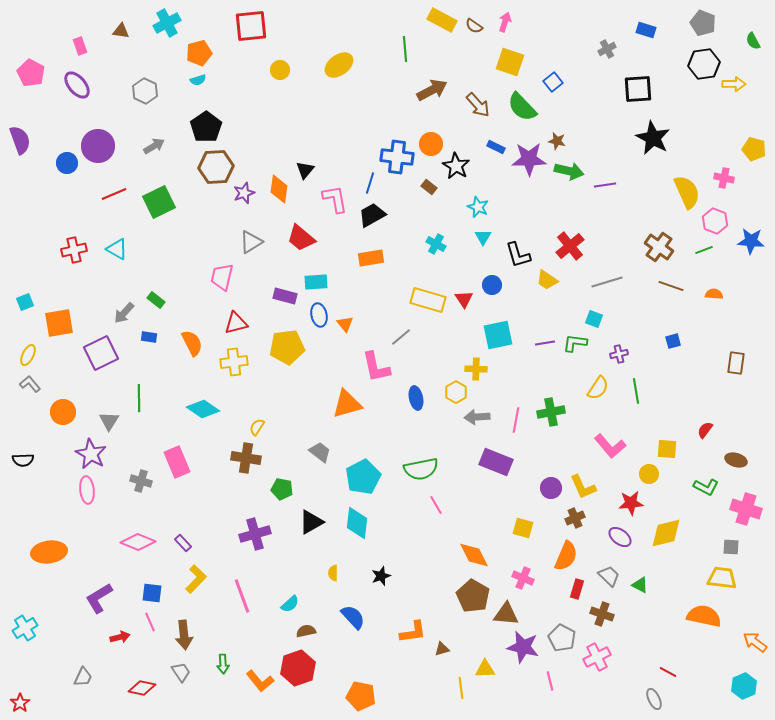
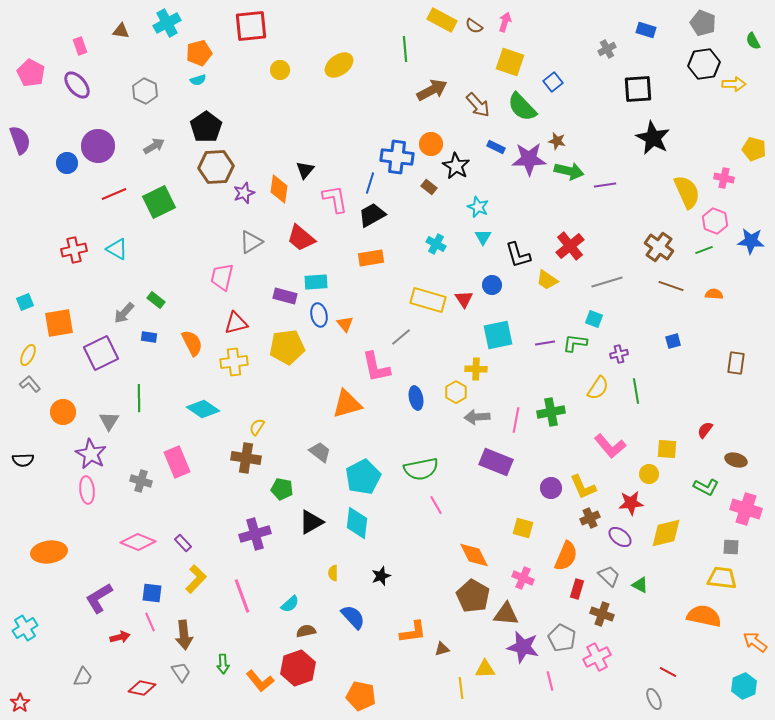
brown cross at (575, 518): moved 15 px right
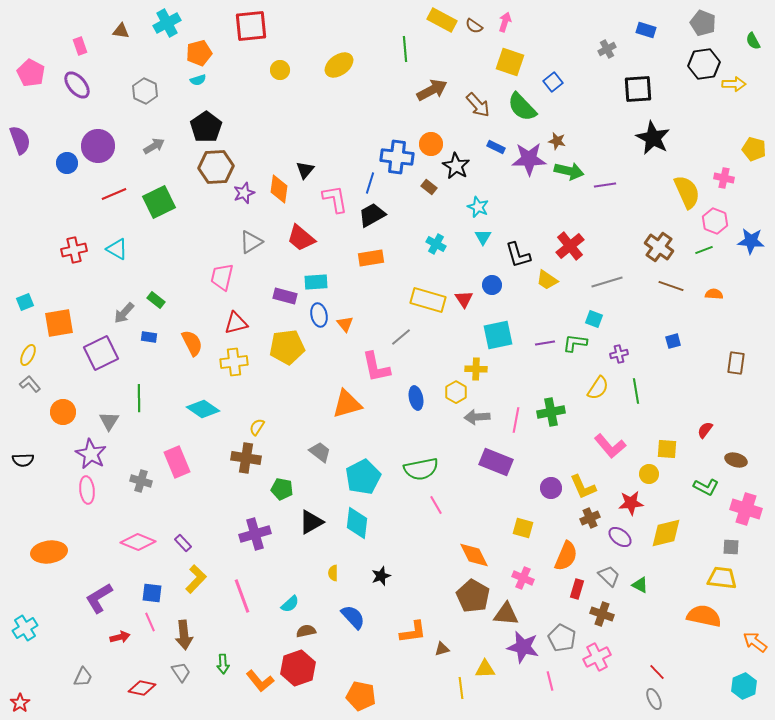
red line at (668, 672): moved 11 px left; rotated 18 degrees clockwise
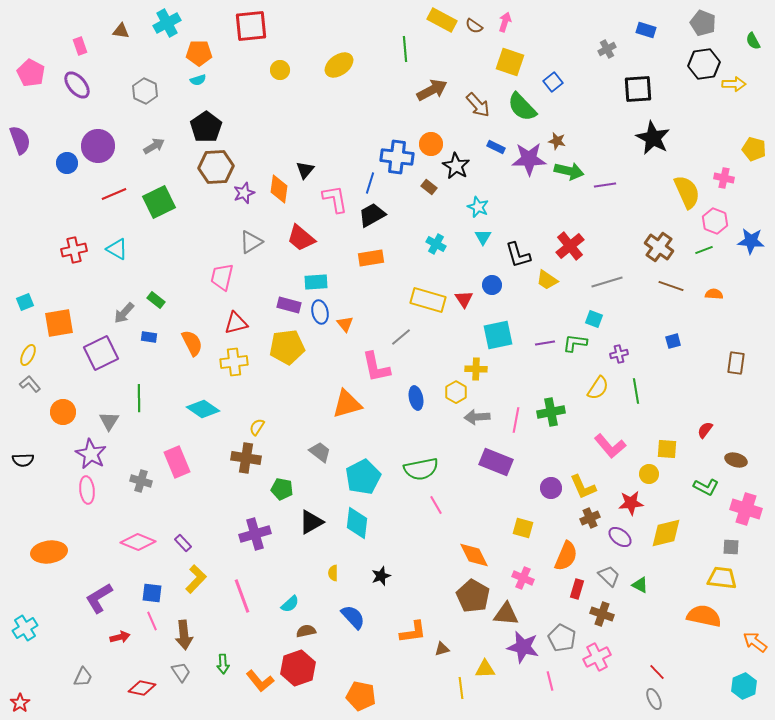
orange pentagon at (199, 53): rotated 15 degrees clockwise
purple rectangle at (285, 296): moved 4 px right, 9 px down
blue ellipse at (319, 315): moved 1 px right, 3 px up
pink line at (150, 622): moved 2 px right, 1 px up
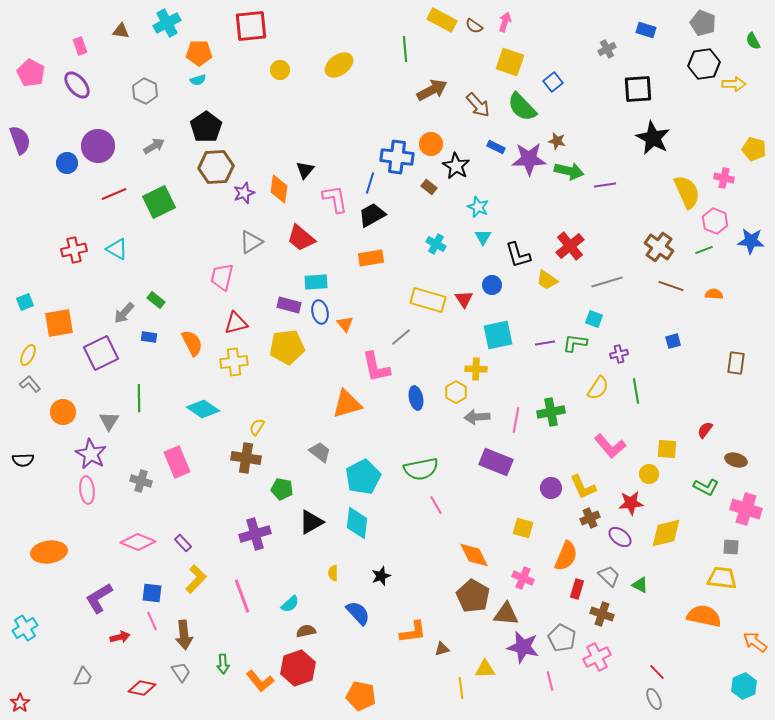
blue semicircle at (353, 617): moved 5 px right, 4 px up
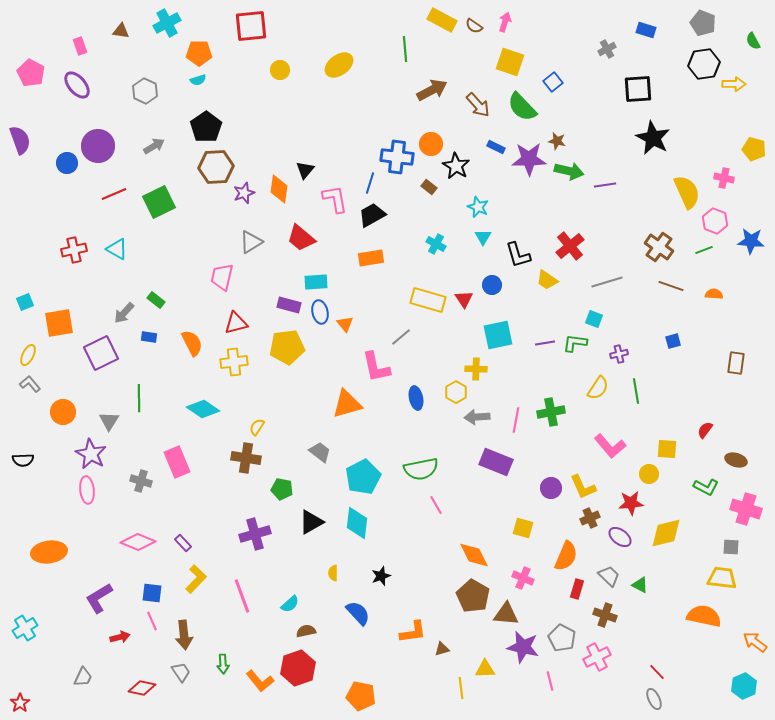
brown cross at (602, 614): moved 3 px right, 1 px down
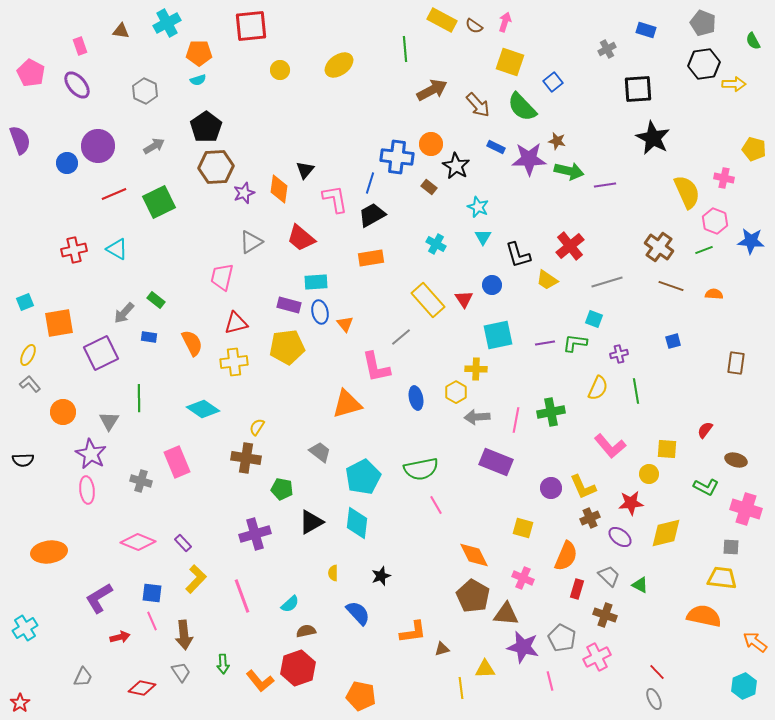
yellow rectangle at (428, 300): rotated 32 degrees clockwise
yellow semicircle at (598, 388): rotated 10 degrees counterclockwise
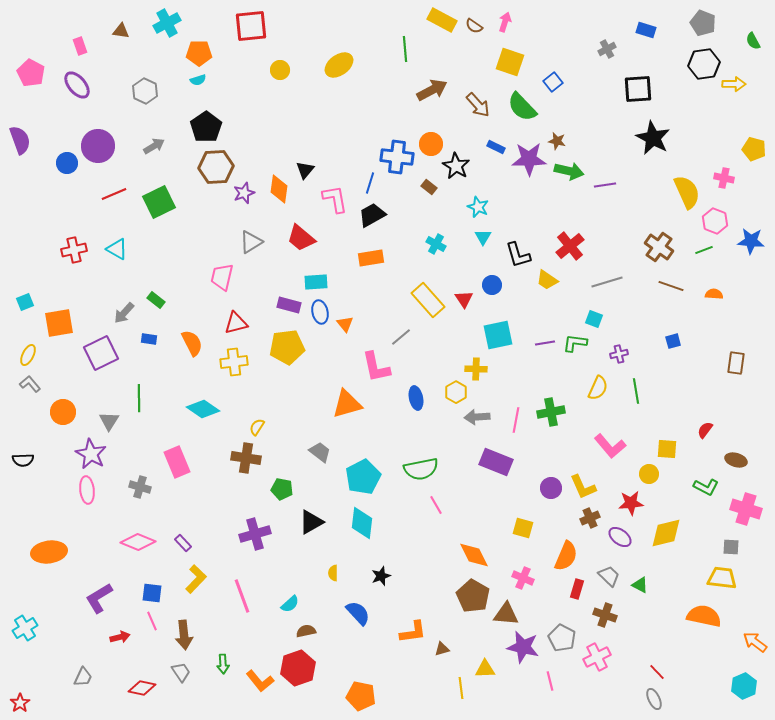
blue rectangle at (149, 337): moved 2 px down
gray cross at (141, 481): moved 1 px left, 6 px down
cyan diamond at (357, 523): moved 5 px right
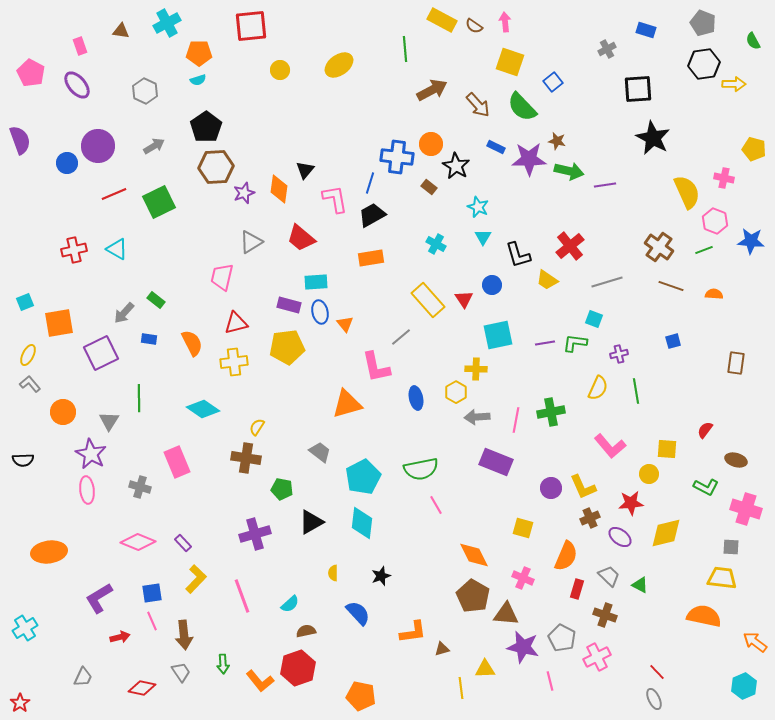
pink arrow at (505, 22): rotated 24 degrees counterclockwise
blue square at (152, 593): rotated 15 degrees counterclockwise
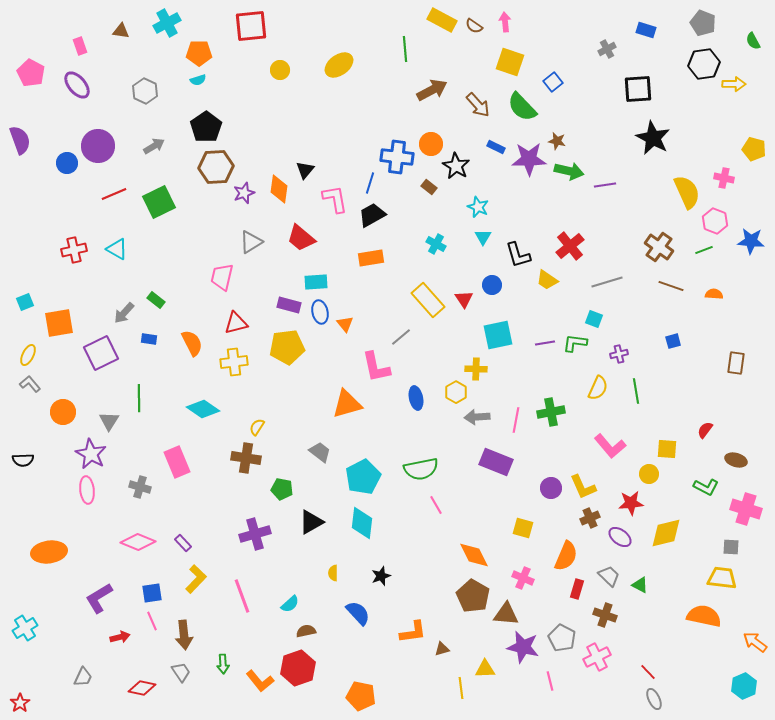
red line at (657, 672): moved 9 px left
